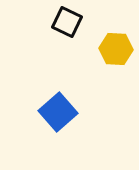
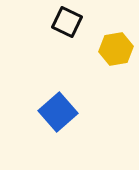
yellow hexagon: rotated 12 degrees counterclockwise
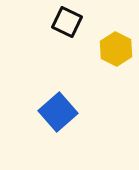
yellow hexagon: rotated 24 degrees counterclockwise
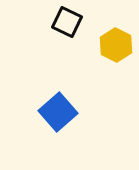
yellow hexagon: moved 4 px up
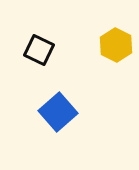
black square: moved 28 px left, 28 px down
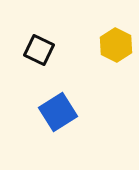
blue square: rotated 9 degrees clockwise
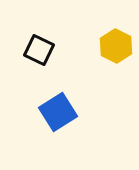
yellow hexagon: moved 1 px down
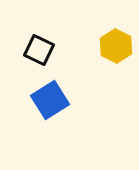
blue square: moved 8 px left, 12 px up
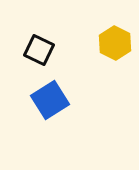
yellow hexagon: moved 1 px left, 3 px up
